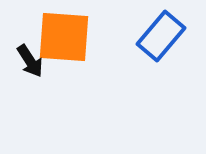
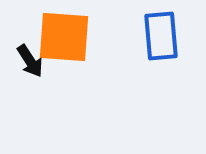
blue rectangle: rotated 45 degrees counterclockwise
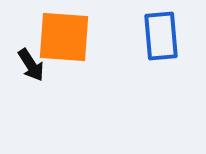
black arrow: moved 1 px right, 4 px down
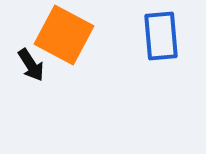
orange square: moved 2 px up; rotated 24 degrees clockwise
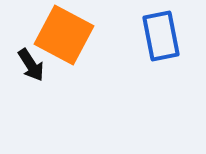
blue rectangle: rotated 6 degrees counterclockwise
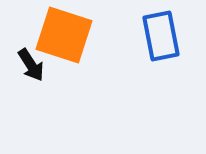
orange square: rotated 10 degrees counterclockwise
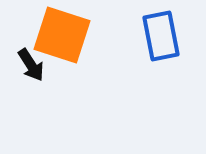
orange square: moved 2 px left
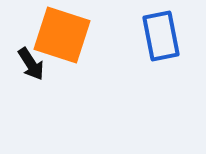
black arrow: moved 1 px up
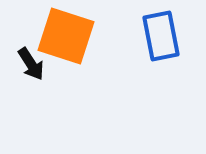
orange square: moved 4 px right, 1 px down
